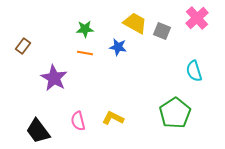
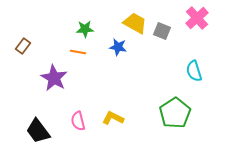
orange line: moved 7 px left, 1 px up
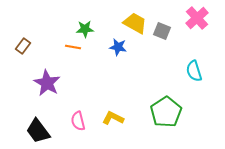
orange line: moved 5 px left, 5 px up
purple star: moved 7 px left, 5 px down
green pentagon: moved 9 px left, 1 px up
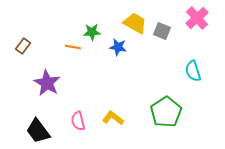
green star: moved 7 px right, 3 px down
cyan semicircle: moved 1 px left
yellow L-shape: rotated 10 degrees clockwise
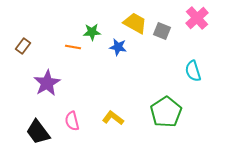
purple star: rotated 12 degrees clockwise
pink semicircle: moved 6 px left
black trapezoid: moved 1 px down
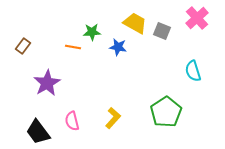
yellow L-shape: rotated 95 degrees clockwise
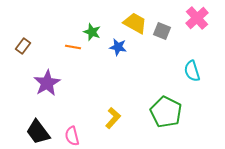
green star: rotated 24 degrees clockwise
cyan semicircle: moved 1 px left
green pentagon: rotated 12 degrees counterclockwise
pink semicircle: moved 15 px down
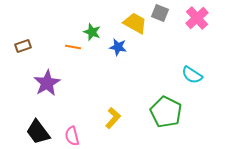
gray square: moved 2 px left, 18 px up
brown rectangle: rotated 35 degrees clockwise
cyan semicircle: moved 4 px down; rotated 40 degrees counterclockwise
